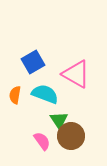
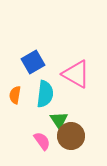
cyan semicircle: rotated 76 degrees clockwise
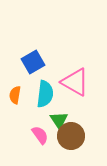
pink triangle: moved 1 px left, 8 px down
pink semicircle: moved 2 px left, 6 px up
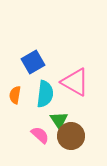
pink semicircle: rotated 12 degrees counterclockwise
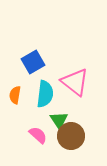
pink triangle: rotated 8 degrees clockwise
pink semicircle: moved 2 px left
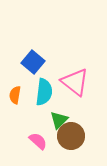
blue square: rotated 20 degrees counterclockwise
cyan semicircle: moved 1 px left, 2 px up
green triangle: rotated 18 degrees clockwise
pink semicircle: moved 6 px down
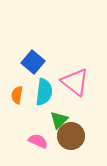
orange semicircle: moved 2 px right
pink semicircle: rotated 18 degrees counterclockwise
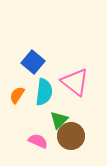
orange semicircle: rotated 24 degrees clockwise
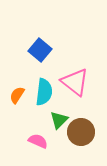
blue square: moved 7 px right, 12 px up
brown circle: moved 10 px right, 4 px up
